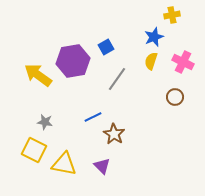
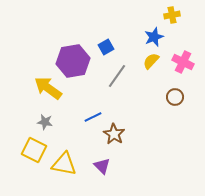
yellow semicircle: rotated 24 degrees clockwise
yellow arrow: moved 10 px right, 13 px down
gray line: moved 3 px up
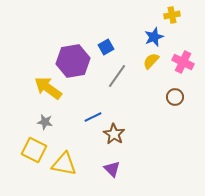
purple triangle: moved 10 px right, 3 px down
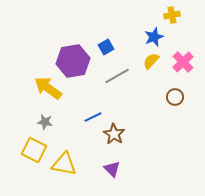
pink cross: rotated 20 degrees clockwise
gray line: rotated 25 degrees clockwise
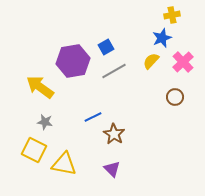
blue star: moved 8 px right, 1 px down
gray line: moved 3 px left, 5 px up
yellow arrow: moved 8 px left, 1 px up
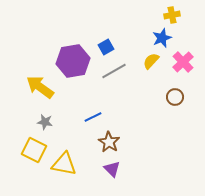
brown star: moved 5 px left, 8 px down
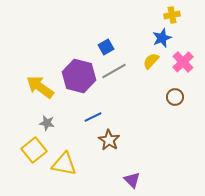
purple hexagon: moved 6 px right, 15 px down; rotated 24 degrees clockwise
gray star: moved 2 px right, 1 px down
brown star: moved 2 px up
yellow square: rotated 25 degrees clockwise
purple triangle: moved 20 px right, 11 px down
